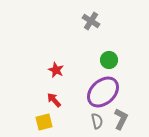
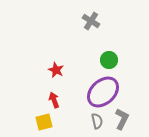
red arrow: rotated 21 degrees clockwise
gray L-shape: moved 1 px right
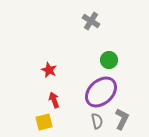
red star: moved 7 px left
purple ellipse: moved 2 px left
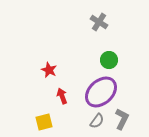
gray cross: moved 8 px right, 1 px down
red arrow: moved 8 px right, 4 px up
gray semicircle: rotated 49 degrees clockwise
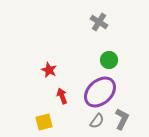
purple ellipse: moved 1 px left
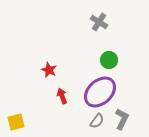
yellow square: moved 28 px left
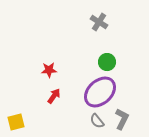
green circle: moved 2 px left, 2 px down
red star: rotated 28 degrees counterclockwise
red arrow: moved 8 px left; rotated 56 degrees clockwise
gray semicircle: rotated 105 degrees clockwise
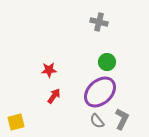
gray cross: rotated 18 degrees counterclockwise
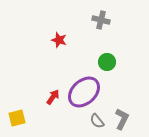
gray cross: moved 2 px right, 2 px up
red star: moved 10 px right, 30 px up; rotated 21 degrees clockwise
purple ellipse: moved 16 px left
red arrow: moved 1 px left, 1 px down
yellow square: moved 1 px right, 4 px up
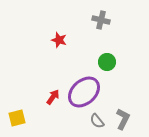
gray L-shape: moved 1 px right
